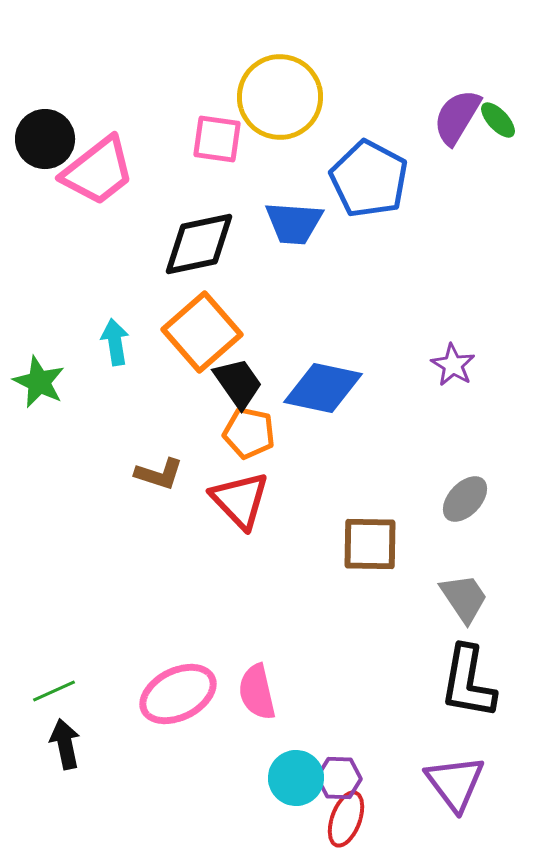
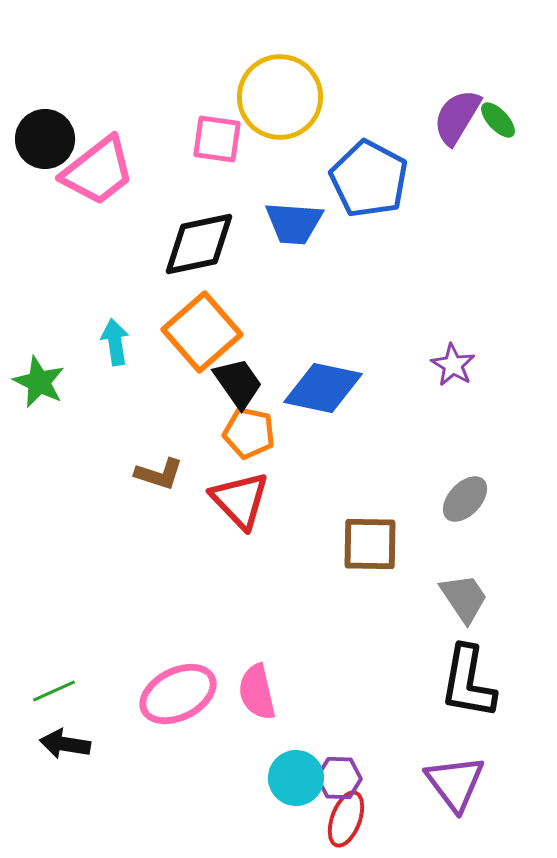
black arrow: rotated 69 degrees counterclockwise
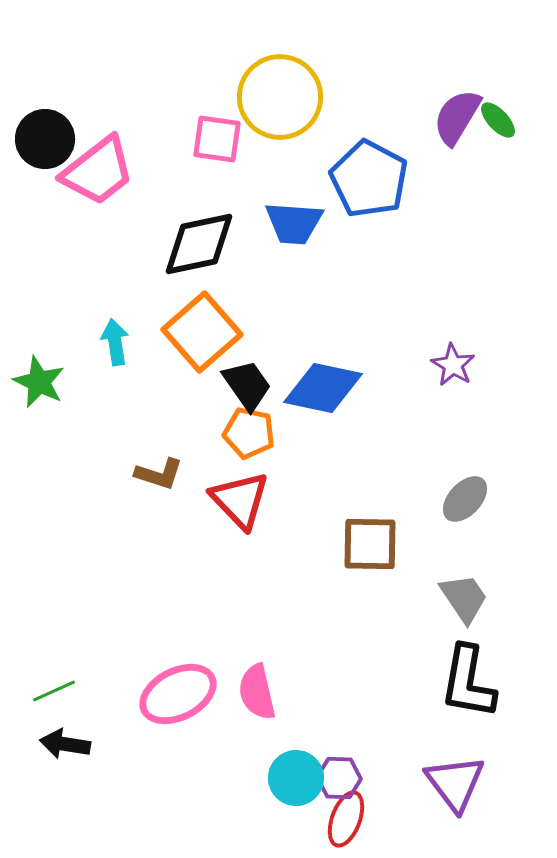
black trapezoid: moved 9 px right, 2 px down
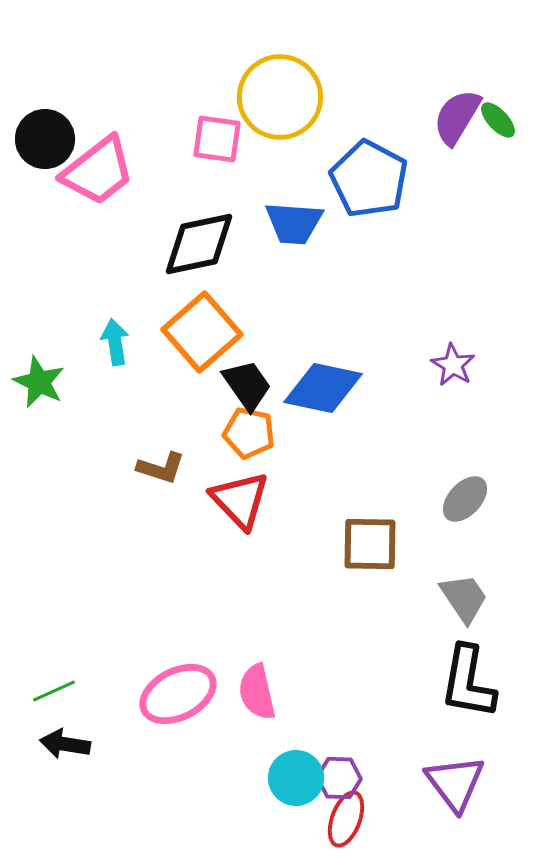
brown L-shape: moved 2 px right, 6 px up
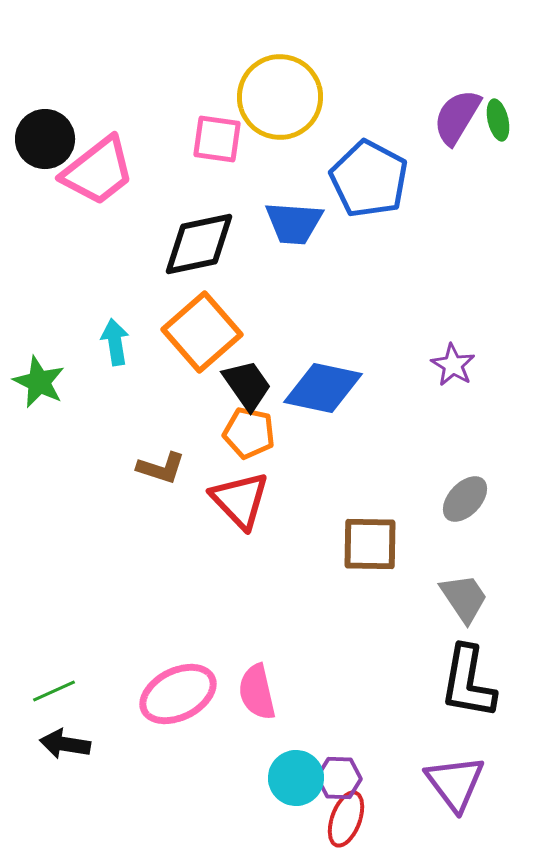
green ellipse: rotated 30 degrees clockwise
